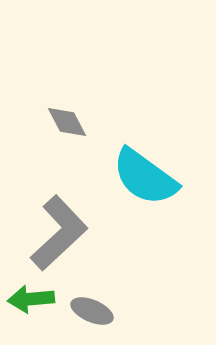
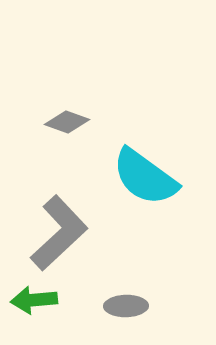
gray diamond: rotated 42 degrees counterclockwise
green arrow: moved 3 px right, 1 px down
gray ellipse: moved 34 px right, 5 px up; rotated 24 degrees counterclockwise
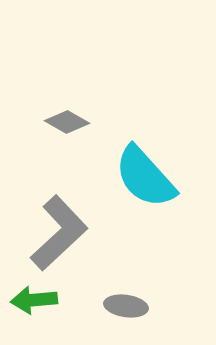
gray diamond: rotated 9 degrees clockwise
cyan semicircle: rotated 12 degrees clockwise
gray ellipse: rotated 9 degrees clockwise
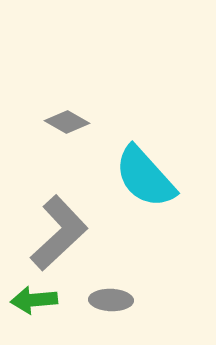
gray ellipse: moved 15 px left, 6 px up; rotated 6 degrees counterclockwise
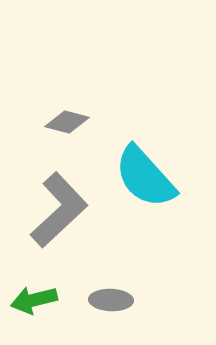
gray diamond: rotated 15 degrees counterclockwise
gray L-shape: moved 23 px up
green arrow: rotated 9 degrees counterclockwise
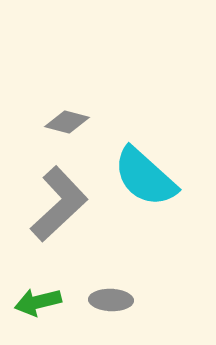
cyan semicircle: rotated 6 degrees counterclockwise
gray L-shape: moved 6 px up
green arrow: moved 4 px right, 2 px down
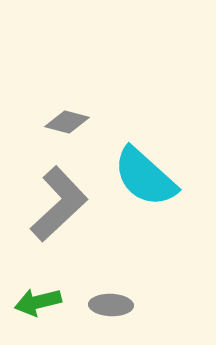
gray ellipse: moved 5 px down
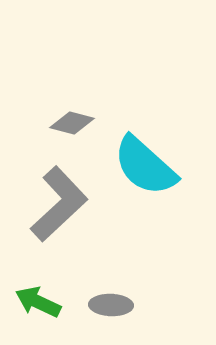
gray diamond: moved 5 px right, 1 px down
cyan semicircle: moved 11 px up
green arrow: rotated 39 degrees clockwise
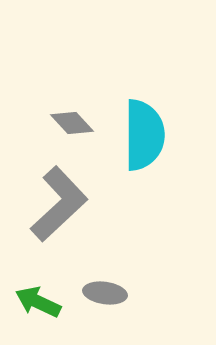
gray diamond: rotated 33 degrees clockwise
cyan semicircle: moved 1 px left, 31 px up; rotated 132 degrees counterclockwise
gray ellipse: moved 6 px left, 12 px up; rotated 6 degrees clockwise
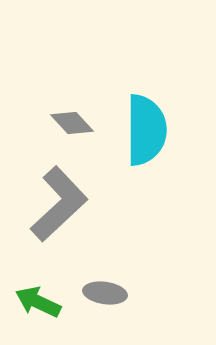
cyan semicircle: moved 2 px right, 5 px up
